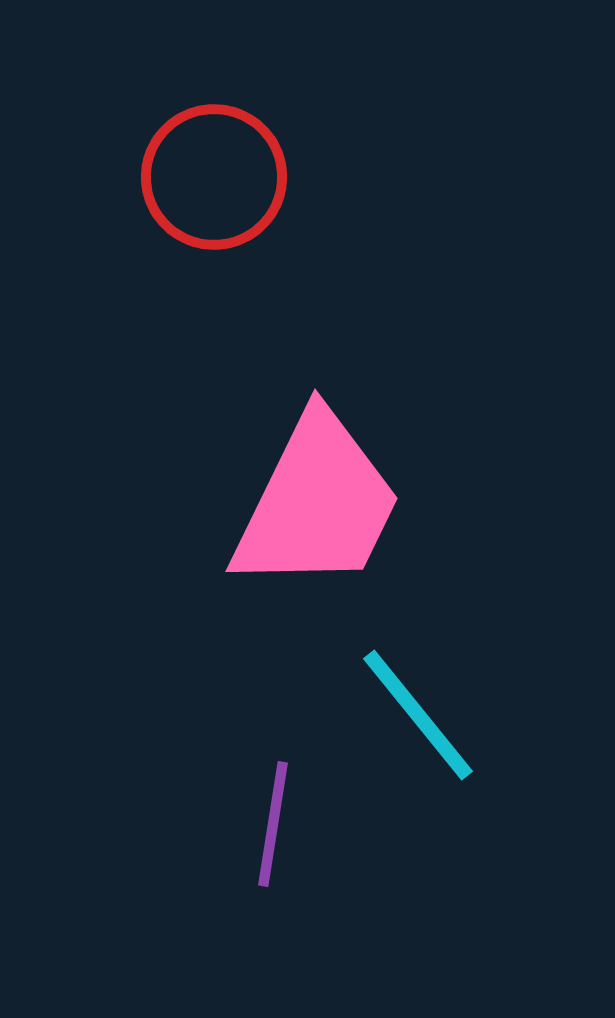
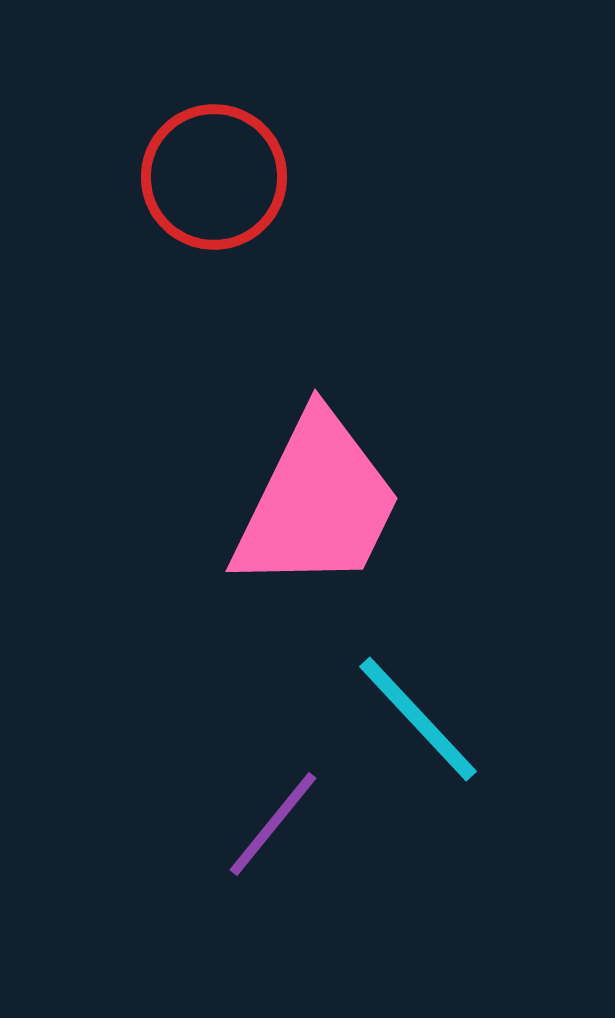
cyan line: moved 4 px down; rotated 4 degrees counterclockwise
purple line: rotated 30 degrees clockwise
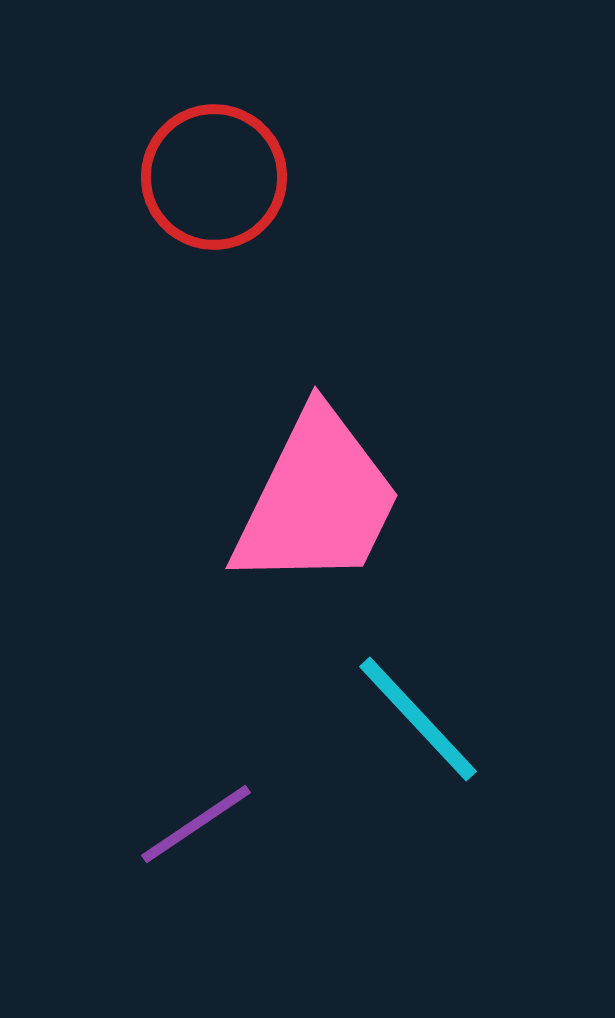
pink trapezoid: moved 3 px up
purple line: moved 77 px left; rotated 17 degrees clockwise
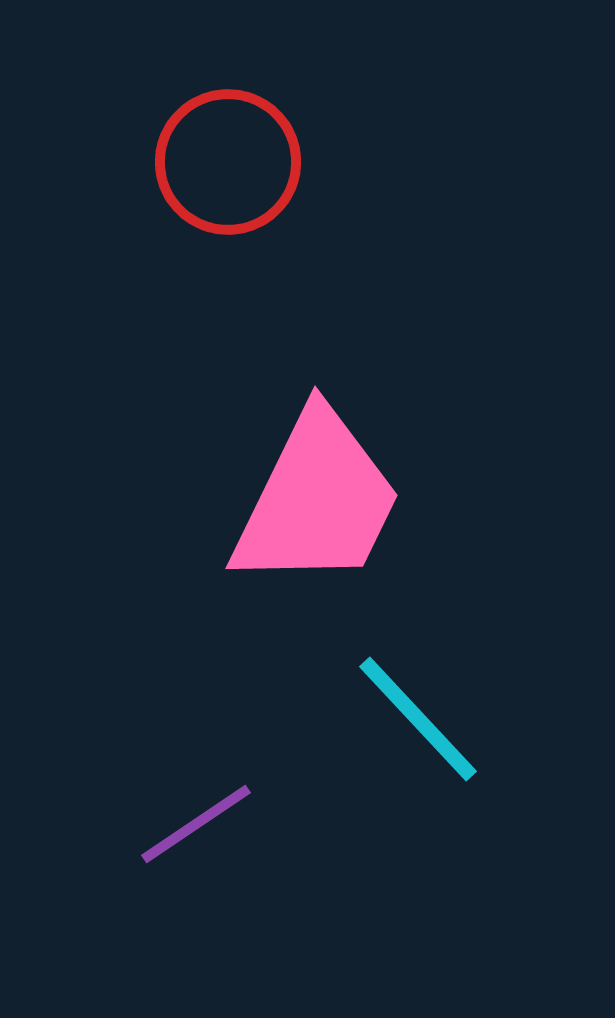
red circle: moved 14 px right, 15 px up
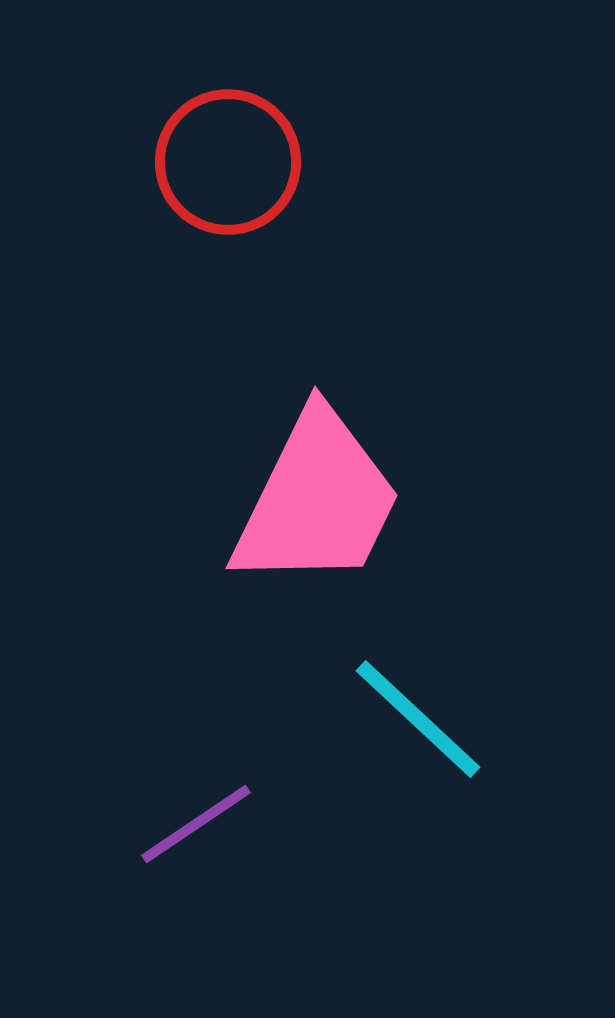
cyan line: rotated 4 degrees counterclockwise
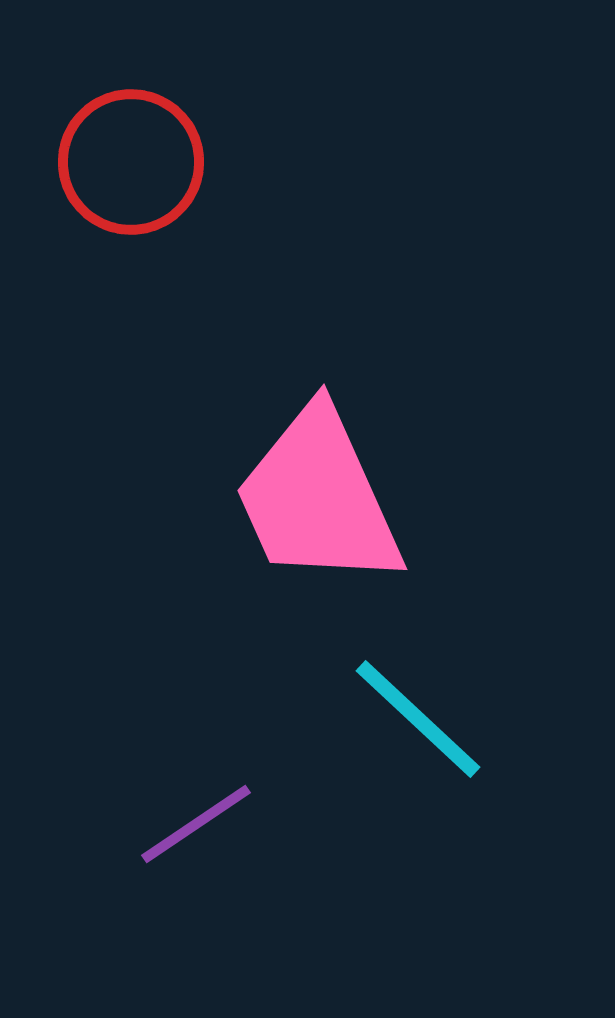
red circle: moved 97 px left
pink trapezoid: moved 1 px right, 2 px up; rotated 130 degrees clockwise
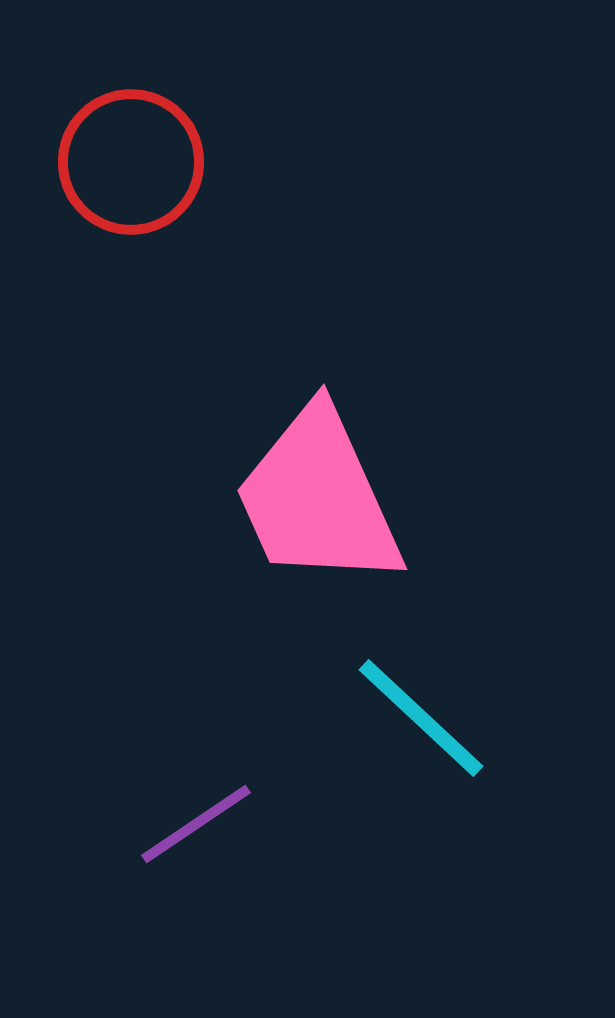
cyan line: moved 3 px right, 1 px up
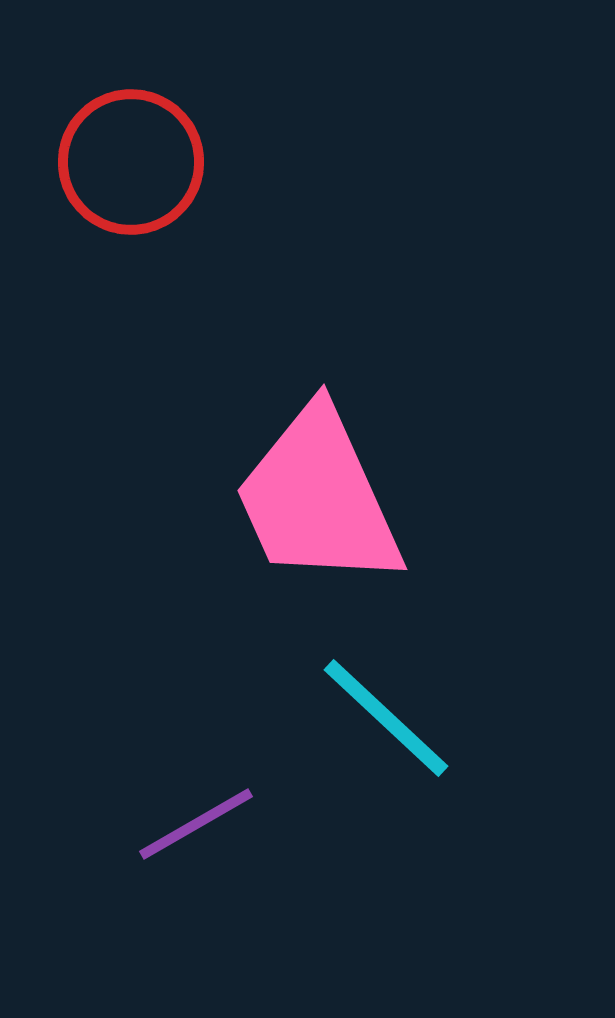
cyan line: moved 35 px left
purple line: rotated 4 degrees clockwise
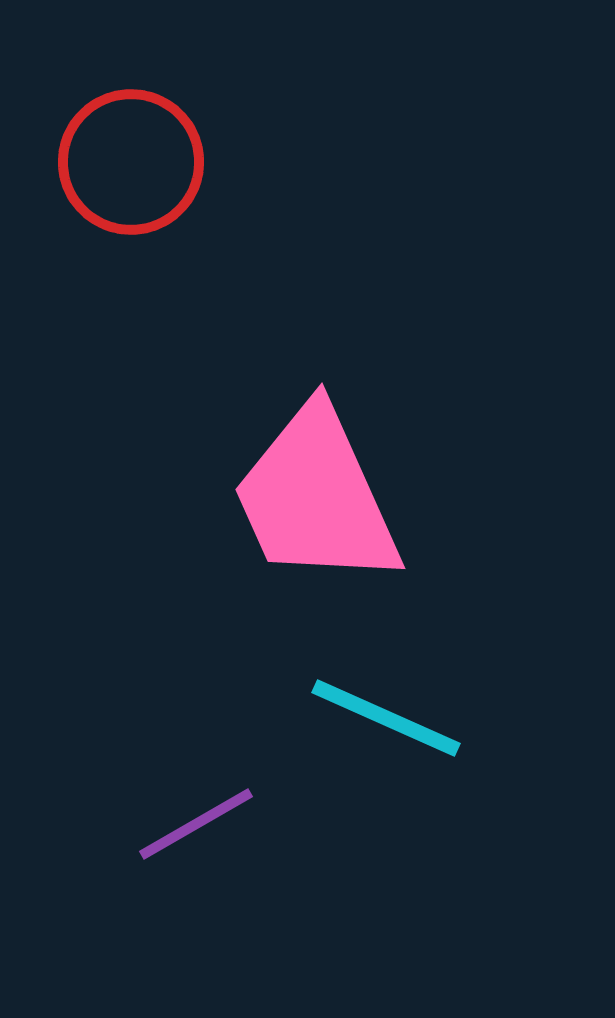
pink trapezoid: moved 2 px left, 1 px up
cyan line: rotated 19 degrees counterclockwise
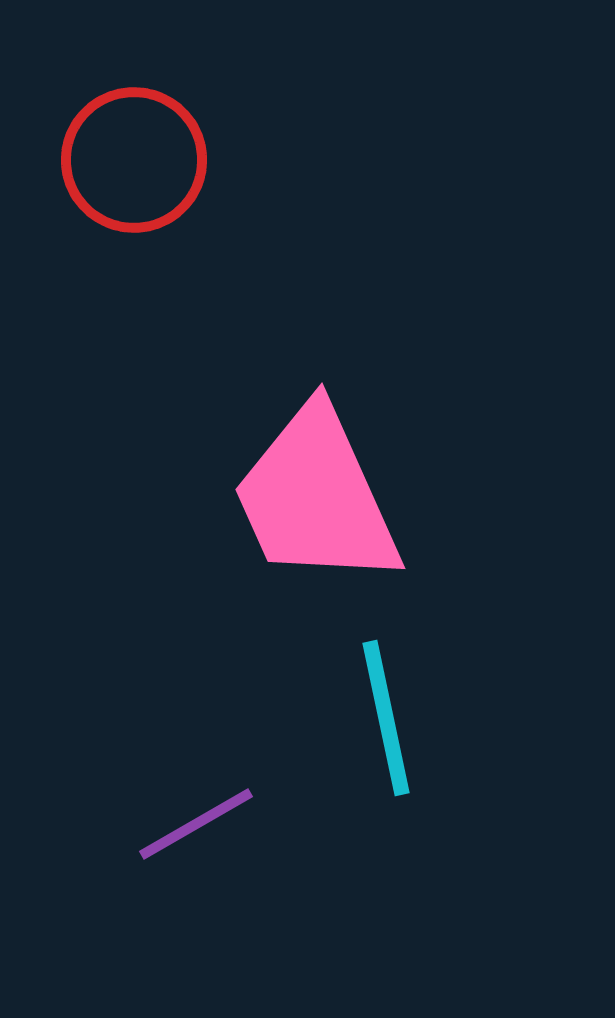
red circle: moved 3 px right, 2 px up
cyan line: rotated 54 degrees clockwise
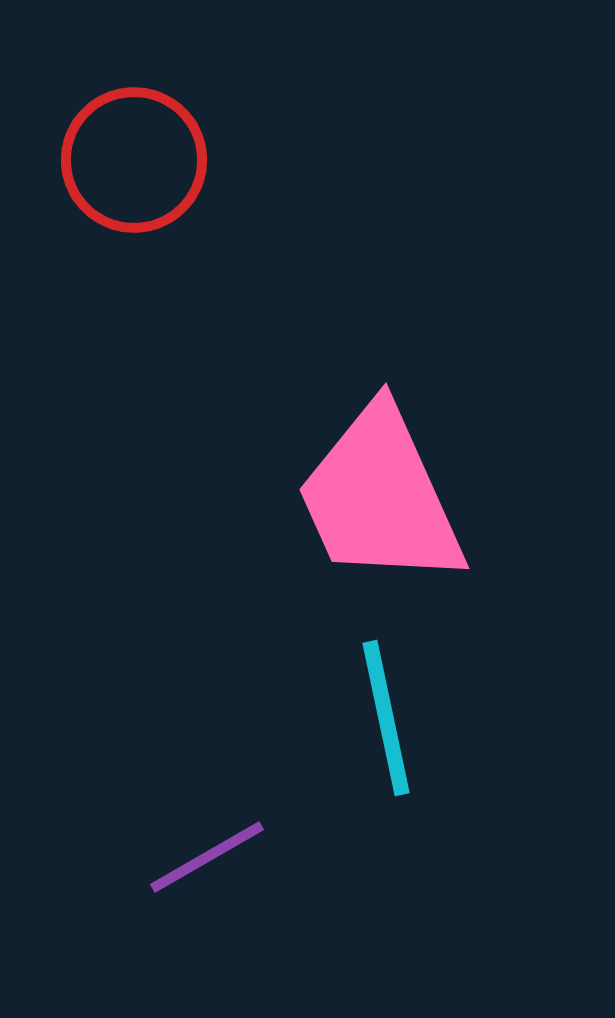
pink trapezoid: moved 64 px right
purple line: moved 11 px right, 33 px down
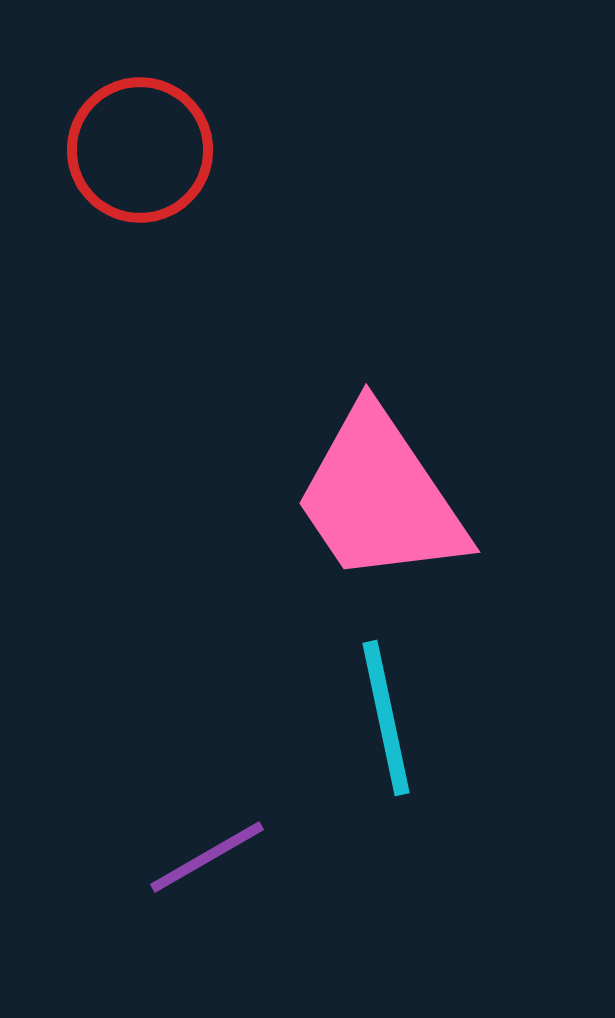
red circle: moved 6 px right, 10 px up
pink trapezoid: rotated 10 degrees counterclockwise
